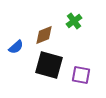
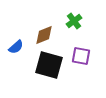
purple square: moved 19 px up
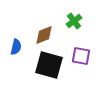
blue semicircle: rotated 35 degrees counterclockwise
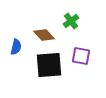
green cross: moved 3 px left
brown diamond: rotated 70 degrees clockwise
black square: rotated 20 degrees counterclockwise
